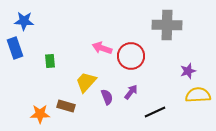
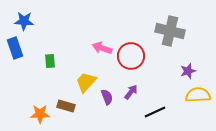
gray cross: moved 3 px right, 6 px down; rotated 12 degrees clockwise
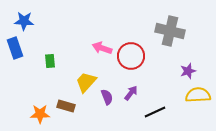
purple arrow: moved 1 px down
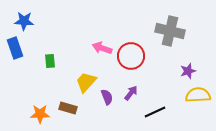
brown rectangle: moved 2 px right, 2 px down
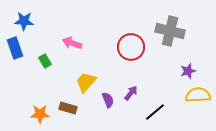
pink arrow: moved 30 px left, 5 px up
red circle: moved 9 px up
green rectangle: moved 5 px left; rotated 24 degrees counterclockwise
purple semicircle: moved 1 px right, 3 px down
black line: rotated 15 degrees counterclockwise
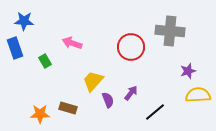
gray cross: rotated 8 degrees counterclockwise
yellow trapezoid: moved 7 px right, 1 px up
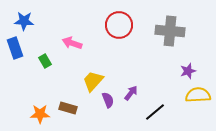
red circle: moved 12 px left, 22 px up
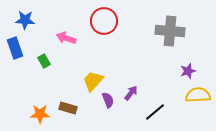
blue star: moved 1 px right, 1 px up
red circle: moved 15 px left, 4 px up
pink arrow: moved 6 px left, 5 px up
green rectangle: moved 1 px left
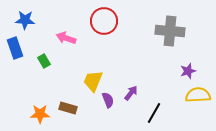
yellow trapezoid: rotated 20 degrees counterclockwise
black line: moved 1 px left, 1 px down; rotated 20 degrees counterclockwise
